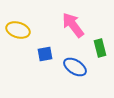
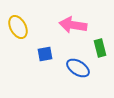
pink arrow: rotated 44 degrees counterclockwise
yellow ellipse: moved 3 px up; rotated 45 degrees clockwise
blue ellipse: moved 3 px right, 1 px down
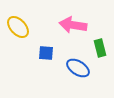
yellow ellipse: rotated 15 degrees counterclockwise
blue square: moved 1 px right, 1 px up; rotated 14 degrees clockwise
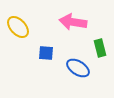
pink arrow: moved 3 px up
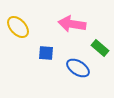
pink arrow: moved 1 px left, 2 px down
green rectangle: rotated 36 degrees counterclockwise
